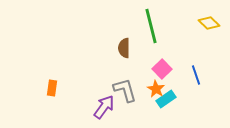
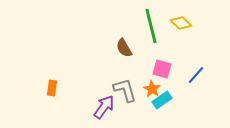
yellow diamond: moved 28 px left
brown semicircle: rotated 30 degrees counterclockwise
pink square: rotated 30 degrees counterclockwise
blue line: rotated 60 degrees clockwise
orange star: moved 4 px left
cyan rectangle: moved 4 px left, 1 px down
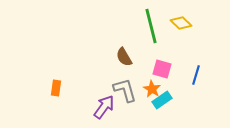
brown semicircle: moved 9 px down
blue line: rotated 24 degrees counterclockwise
orange rectangle: moved 4 px right
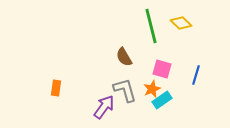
orange star: rotated 18 degrees clockwise
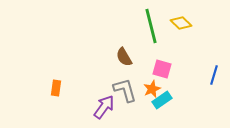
blue line: moved 18 px right
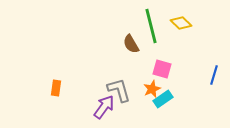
brown semicircle: moved 7 px right, 13 px up
gray L-shape: moved 6 px left
cyan rectangle: moved 1 px right, 1 px up
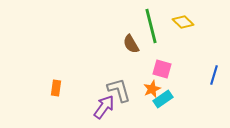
yellow diamond: moved 2 px right, 1 px up
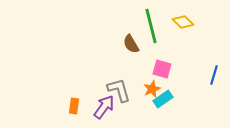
orange rectangle: moved 18 px right, 18 px down
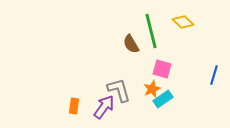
green line: moved 5 px down
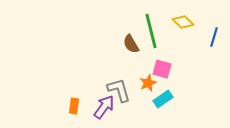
blue line: moved 38 px up
orange star: moved 4 px left, 6 px up
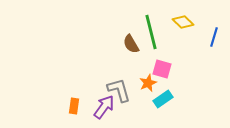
green line: moved 1 px down
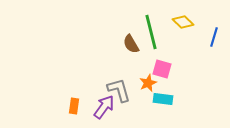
cyan rectangle: rotated 42 degrees clockwise
